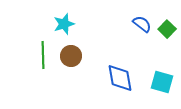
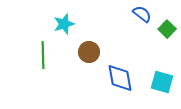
blue semicircle: moved 10 px up
brown circle: moved 18 px right, 4 px up
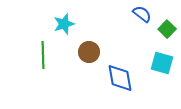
cyan square: moved 19 px up
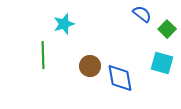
brown circle: moved 1 px right, 14 px down
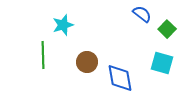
cyan star: moved 1 px left, 1 px down
brown circle: moved 3 px left, 4 px up
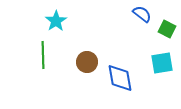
cyan star: moved 7 px left, 4 px up; rotated 15 degrees counterclockwise
green square: rotated 18 degrees counterclockwise
cyan square: rotated 25 degrees counterclockwise
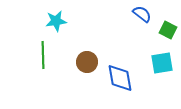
cyan star: rotated 25 degrees clockwise
green square: moved 1 px right, 1 px down
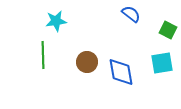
blue semicircle: moved 11 px left
blue diamond: moved 1 px right, 6 px up
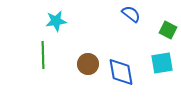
brown circle: moved 1 px right, 2 px down
